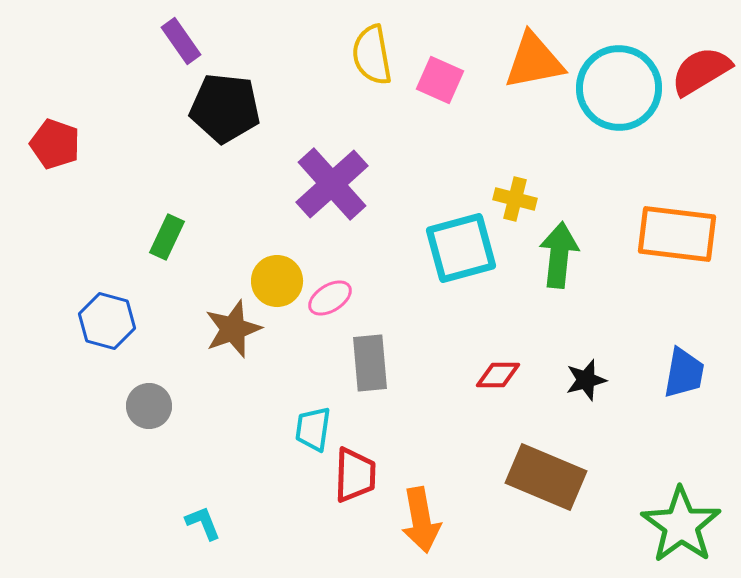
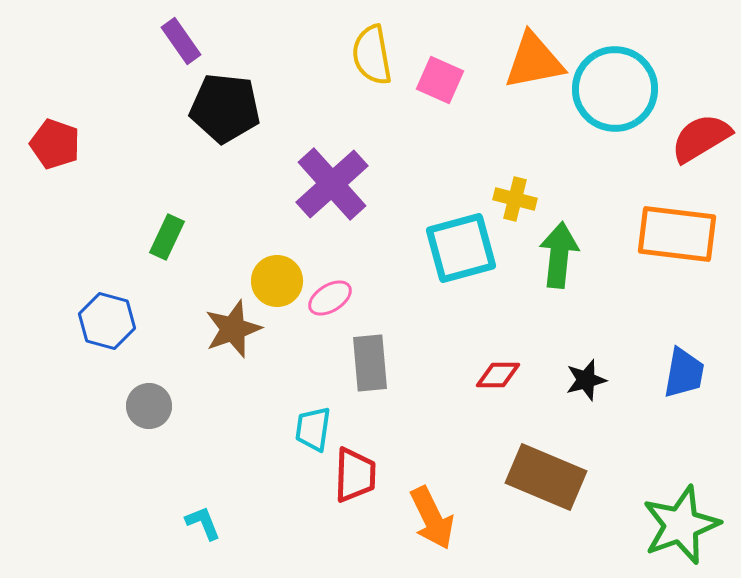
red semicircle: moved 67 px down
cyan circle: moved 4 px left, 1 px down
orange arrow: moved 11 px right, 2 px up; rotated 16 degrees counterclockwise
green star: rotated 16 degrees clockwise
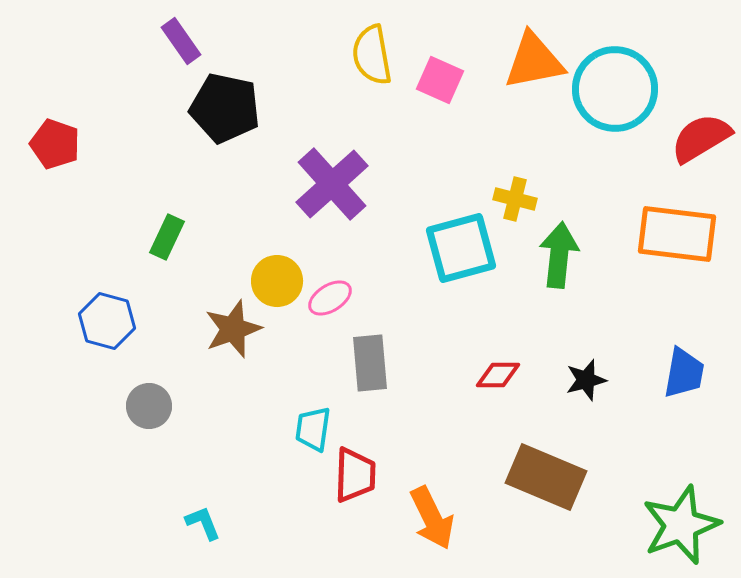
black pentagon: rotated 6 degrees clockwise
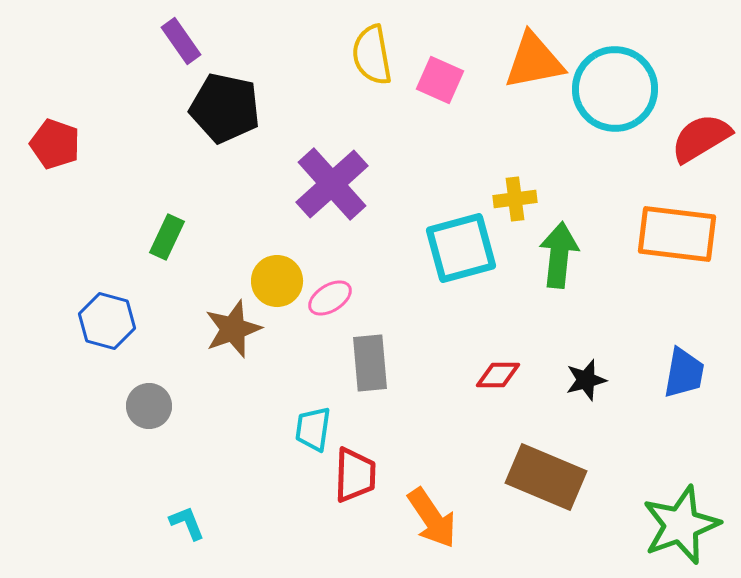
yellow cross: rotated 21 degrees counterclockwise
orange arrow: rotated 8 degrees counterclockwise
cyan L-shape: moved 16 px left
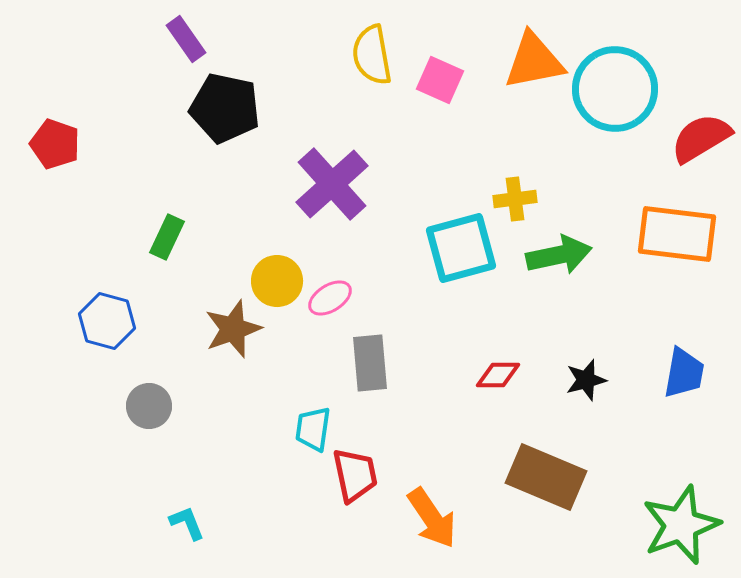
purple rectangle: moved 5 px right, 2 px up
green arrow: rotated 72 degrees clockwise
red trapezoid: rotated 14 degrees counterclockwise
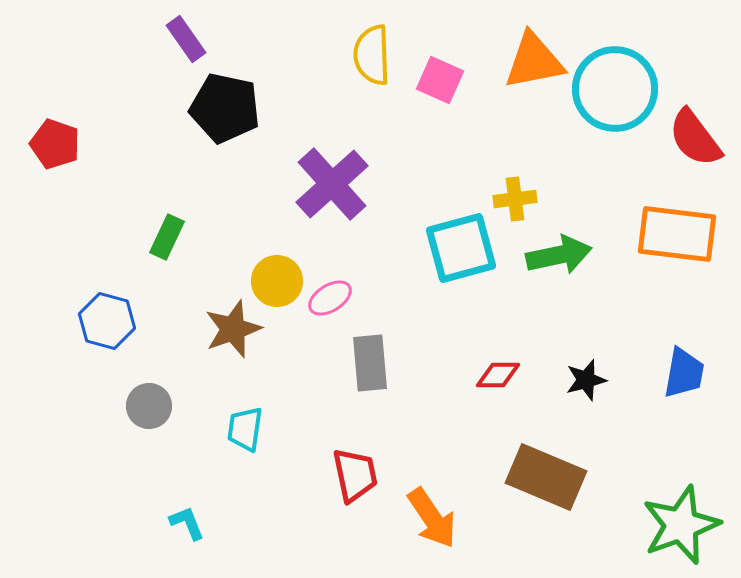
yellow semicircle: rotated 8 degrees clockwise
red semicircle: moved 6 px left; rotated 96 degrees counterclockwise
cyan trapezoid: moved 68 px left
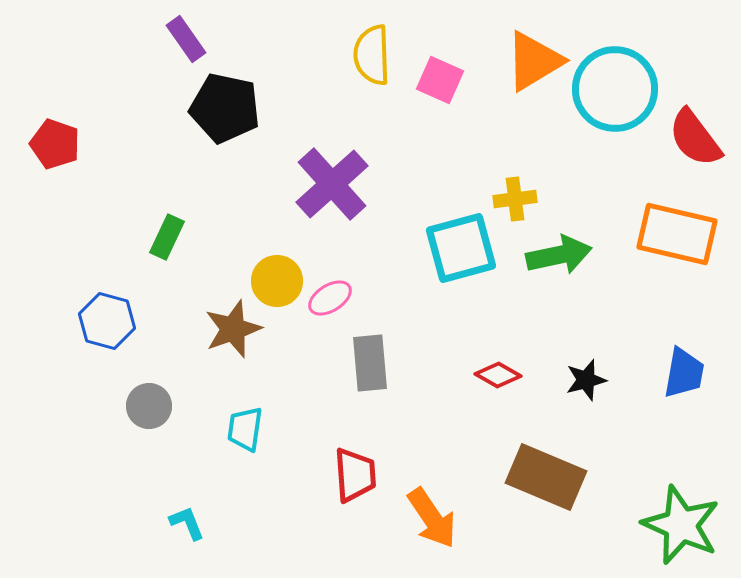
orange triangle: rotated 20 degrees counterclockwise
orange rectangle: rotated 6 degrees clockwise
red diamond: rotated 30 degrees clockwise
red trapezoid: rotated 8 degrees clockwise
green star: rotated 28 degrees counterclockwise
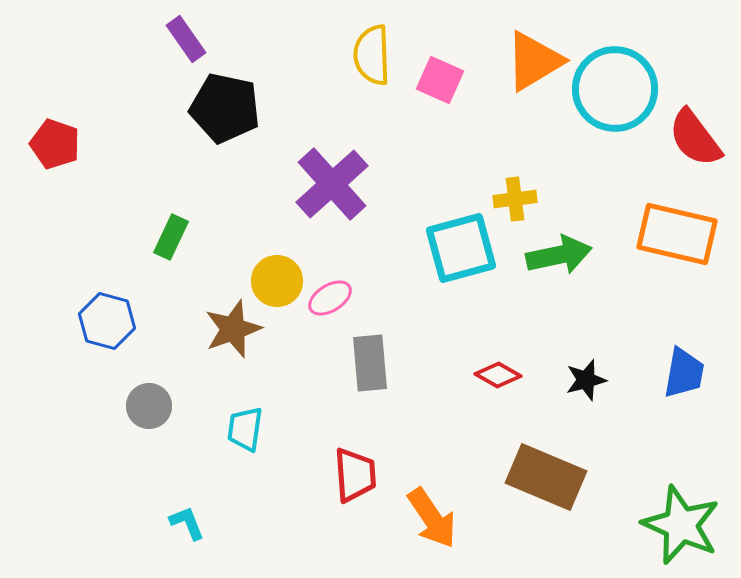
green rectangle: moved 4 px right
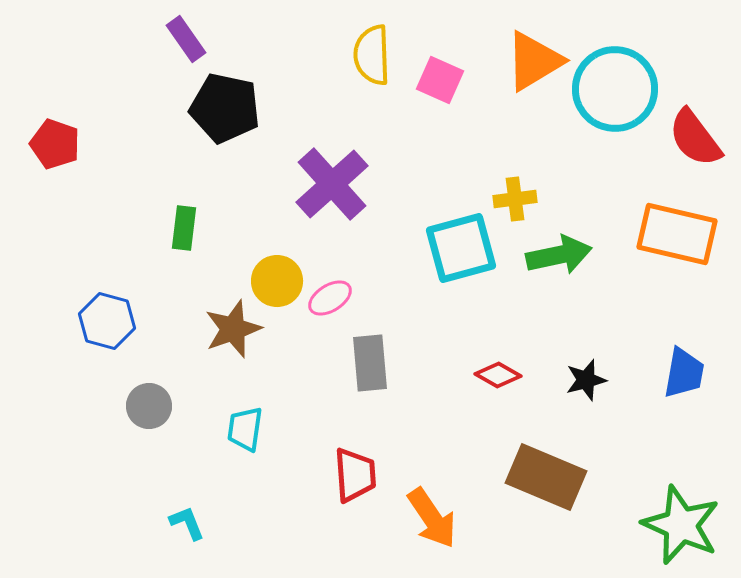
green rectangle: moved 13 px right, 9 px up; rotated 18 degrees counterclockwise
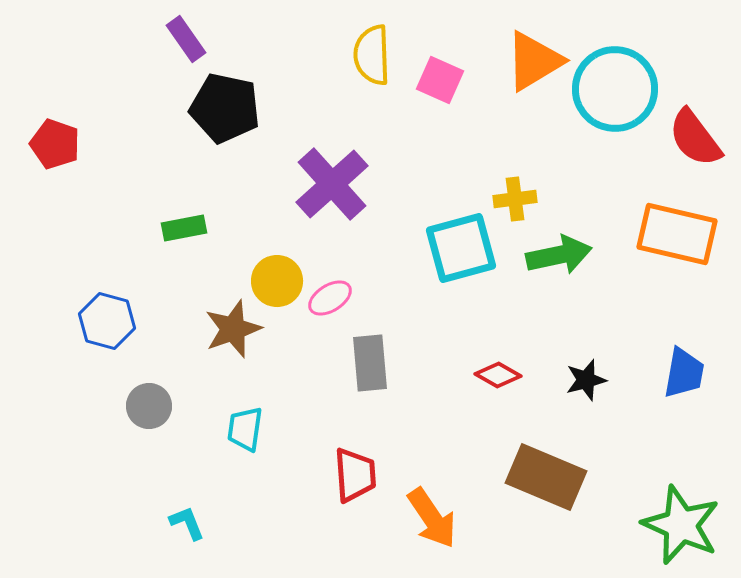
green rectangle: rotated 72 degrees clockwise
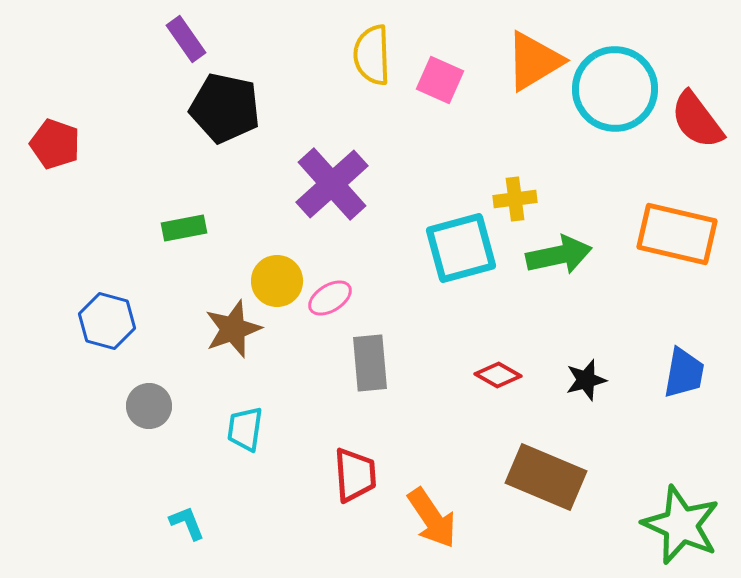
red semicircle: moved 2 px right, 18 px up
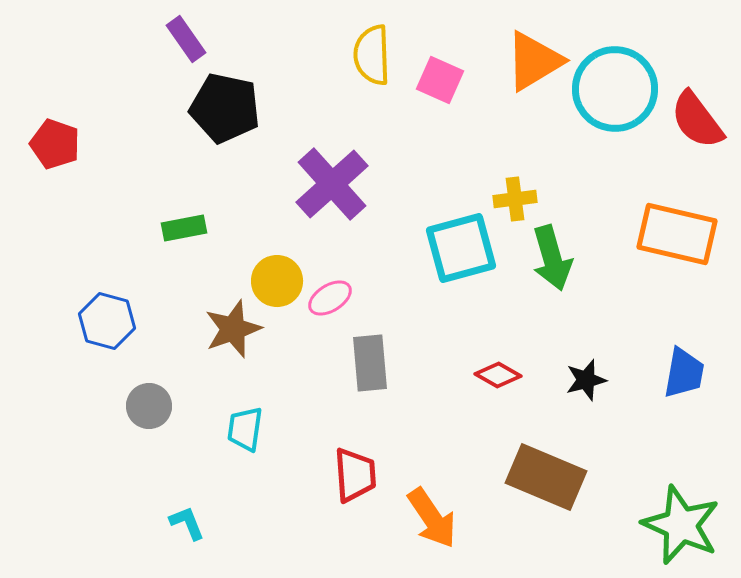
green arrow: moved 7 px left, 3 px down; rotated 86 degrees clockwise
